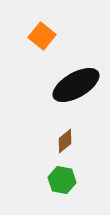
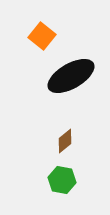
black ellipse: moved 5 px left, 9 px up
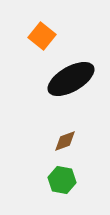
black ellipse: moved 3 px down
brown diamond: rotated 20 degrees clockwise
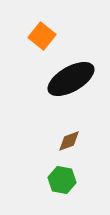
brown diamond: moved 4 px right
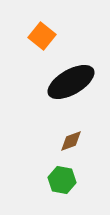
black ellipse: moved 3 px down
brown diamond: moved 2 px right
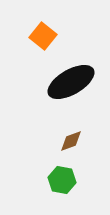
orange square: moved 1 px right
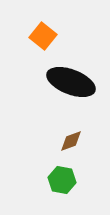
black ellipse: rotated 51 degrees clockwise
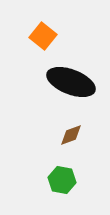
brown diamond: moved 6 px up
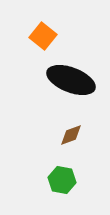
black ellipse: moved 2 px up
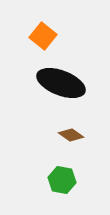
black ellipse: moved 10 px left, 3 px down
brown diamond: rotated 55 degrees clockwise
